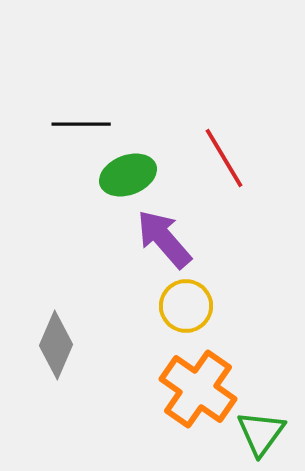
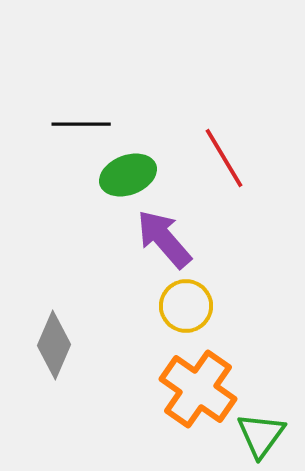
gray diamond: moved 2 px left
green triangle: moved 2 px down
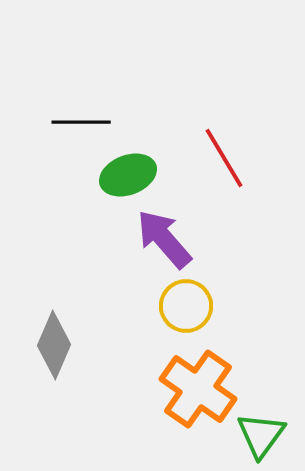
black line: moved 2 px up
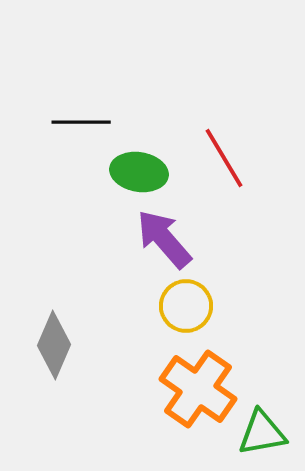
green ellipse: moved 11 px right, 3 px up; rotated 30 degrees clockwise
green triangle: moved 1 px right, 2 px up; rotated 44 degrees clockwise
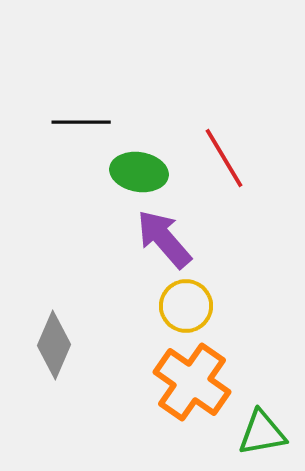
orange cross: moved 6 px left, 7 px up
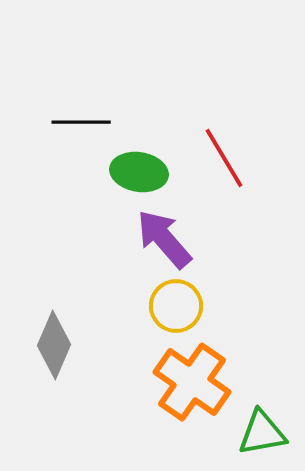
yellow circle: moved 10 px left
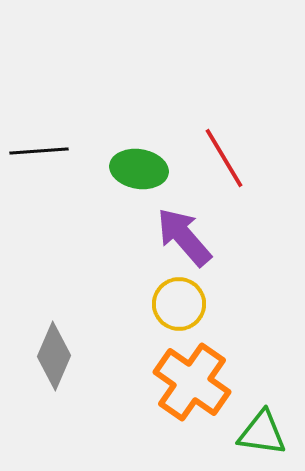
black line: moved 42 px left, 29 px down; rotated 4 degrees counterclockwise
green ellipse: moved 3 px up
purple arrow: moved 20 px right, 2 px up
yellow circle: moved 3 px right, 2 px up
gray diamond: moved 11 px down
green triangle: rotated 18 degrees clockwise
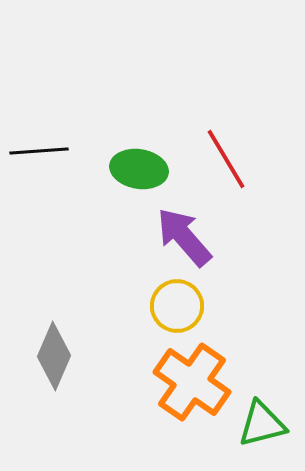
red line: moved 2 px right, 1 px down
yellow circle: moved 2 px left, 2 px down
green triangle: moved 9 px up; rotated 22 degrees counterclockwise
